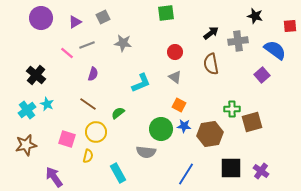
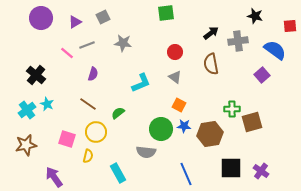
blue line: rotated 55 degrees counterclockwise
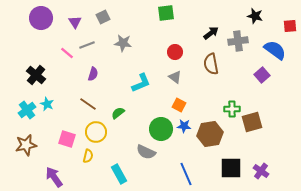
purple triangle: rotated 32 degrees counterclockwise
gray semicircle: rotated 18 degrees clockwise
cyan rectangle: moved 1 px right, 1 px down
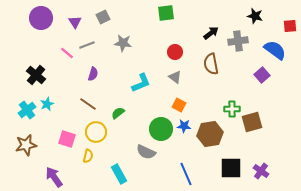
cyan star: rotated 24 degrees clockwise
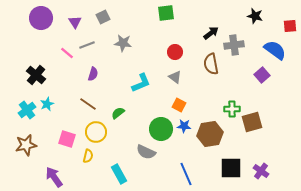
gray cross: moved 4 px left, 4 px down
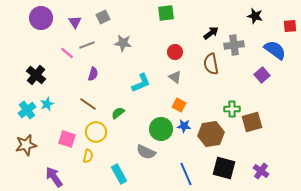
brown hexagon: moved 1 px right
black square: moved 7 px left; rotated 15 degrees clockwise
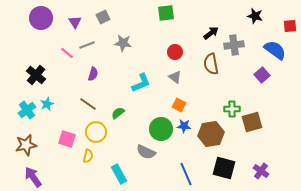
purple arrow: moved 21 px left
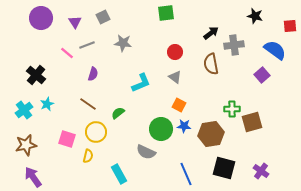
cyan cross: moved 3 px left
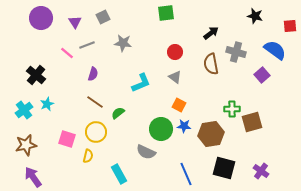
gray cross: moved 2 px right, 7 px down; rotated 24 degrees clockwise
brown line: moved 7 px right, 2 px up
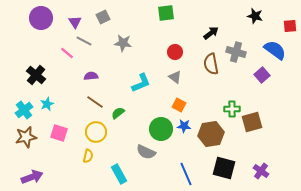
gray line: moved 3 px left, 4 px up; rotated 49 degrees clockwise
purple semicircle: moved 2 px left, 2 px down; rotated 112 degrees counterclockwise
pink square: moved 8 px left, 6 px up
brown star: moved 8 px up
purple arrow: moved 1 px left; rotated 105 degrees clockwise
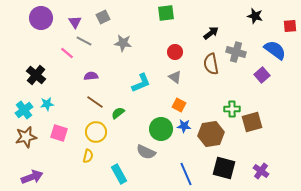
cyan star: rotated 16 degrees clockwise
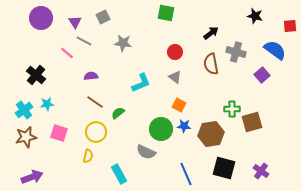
green square: rotated 18 degrees clockwise
